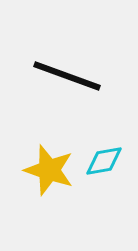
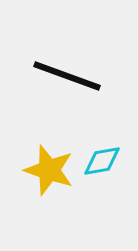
cyan diamond: moved 2 px left
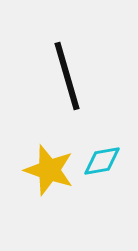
black line: rotated 54 degrees clockwise
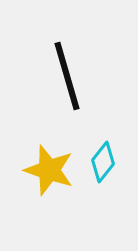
cyan diamond: moved 1 px right, 1 px down; rotated 42 degrees counterclockwise
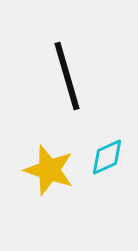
cyan diamond: moved 4 px right, 5 px up; rotated 27 degrees clockwise
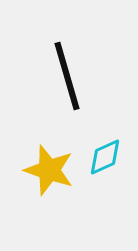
cyan diamond: moved 2 px left
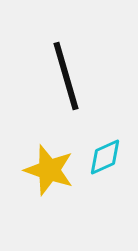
black line: moved 1 px left
